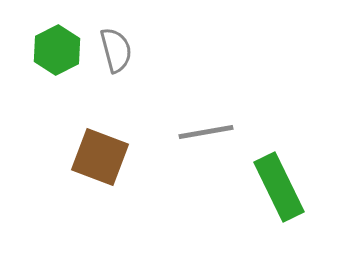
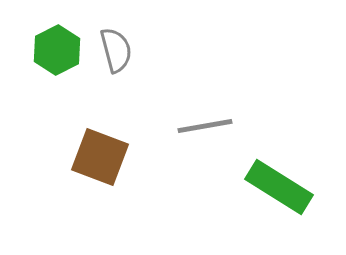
gray line: moved 1 px left, 6 px up
green rectangle: rotated 32 degrees counterclockwise
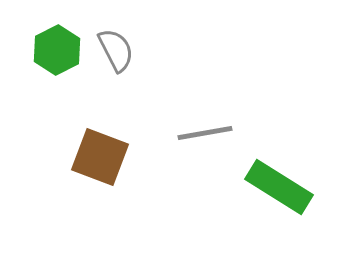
gray semicircle: rotated 12 degrees counterclockwise
gray line: moved 7 px down
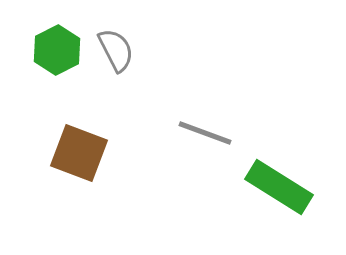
gray line: rotated 30 degrees clockwise
brown square: moved 21 px left, 4 px up
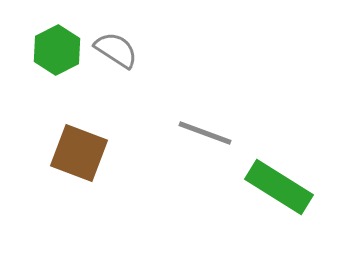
gray semicircle: rotated 30 degrees counterclockwise
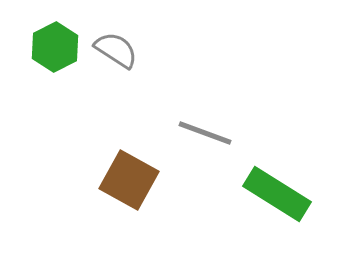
green hexagon: moved 2 px left, 3 px up
brown square: moved 50 px right, 27 px down; rotated 8 degrees clockwise
green rectangle: moved 2 px left, 7 px down
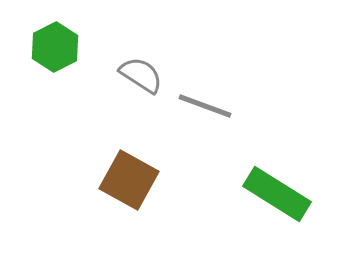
gray semicircle: moved 25 px right, 25 px down
gray line: moved 27 px up
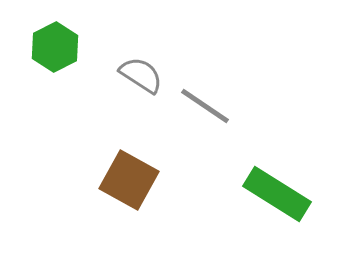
gray line: rotated 14 degrees clockwise
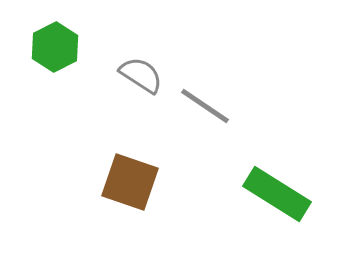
brown square: moved 1 px right, 2 px down; rotated 10 degrees counterclockwise
